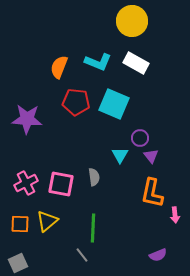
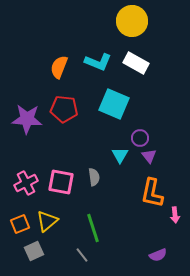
red pentagon: moved 12 px left, 7 px down
purple triangle: moved 2 px left
pink square: moved 2 px up
orange square: rotated 24 degrees counterclockwise
green line: rotated 20 degrees counterclockwise
gray square: moved 16 px right, 12 px up
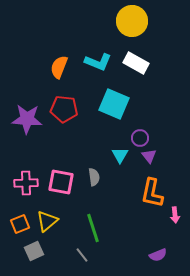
pink cross: rotated 25 degrees clockwise
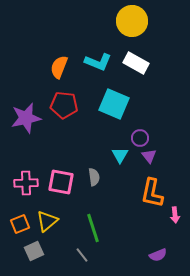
red pentagon: moved 4 px up
purple star: moved 1 px left, 1 px up; rotated 16 degrees counterclockwise
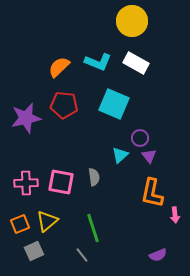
orange semicircle: rotated 25 degrees clockwise
cyan triangle: rotated 18 degrees clockwise
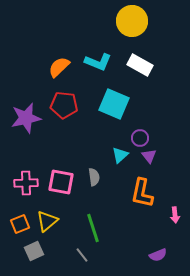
white rectangle: moved 4 px right, 2 px down
orange L-shape: moved 10 px left
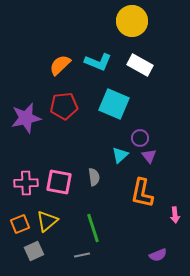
orange semicircle: moved 1 px right, 2 px up
red pentagon: moved 1 px down; rotated 12 degrees counterclockwise
pink square: moved 2 px left
gray line: rotated 63 degrees counterclockwise
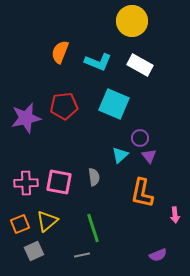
orange semicircle: moved 13 px up; rotated 25 degrees counterclockwise
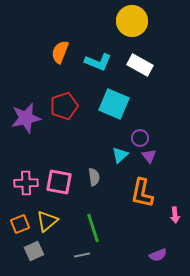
red pentagon: rotated 12 degrees counterclockwise
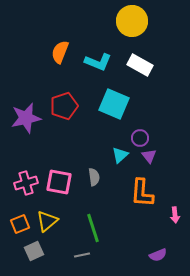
pink cross: rotated 15 degrees counterclockwise
orange L-shape: rotated 8 degrees counterclockwise
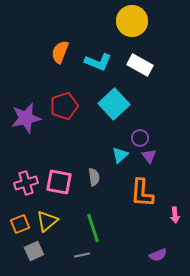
cyan square: rotated 24 degrees clockwise
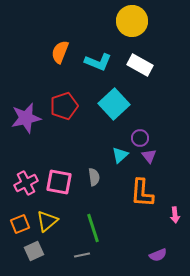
pink cross: rotated 10 degrees counterclockwise
